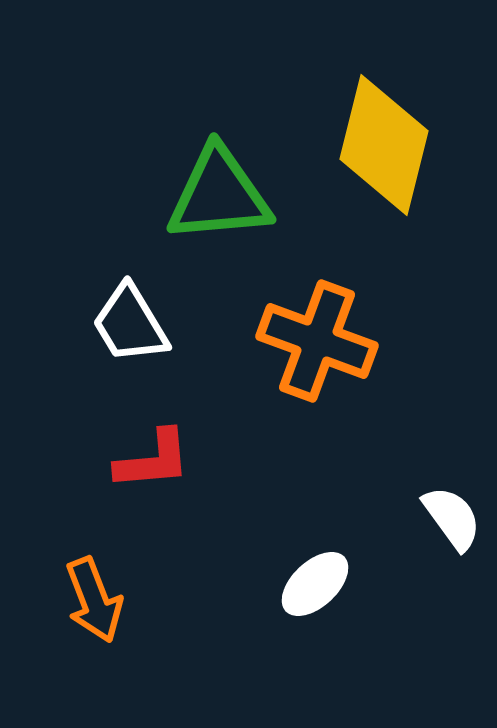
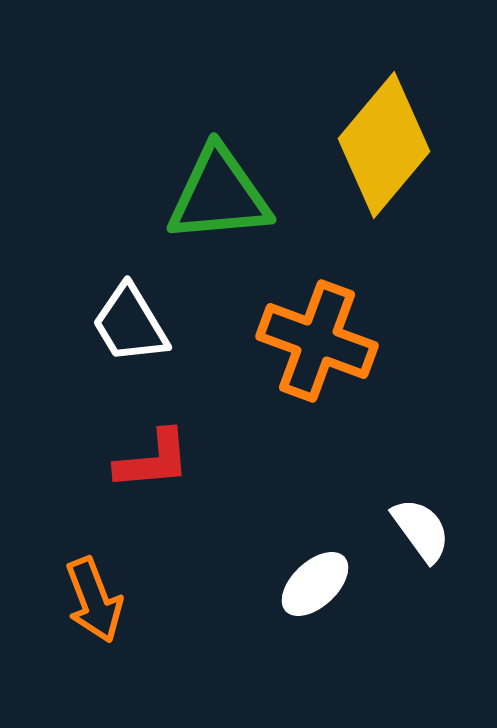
yellow diamond: rotated 26 degrees clockwise
white semicircle: moved 31 px left, 12 px down
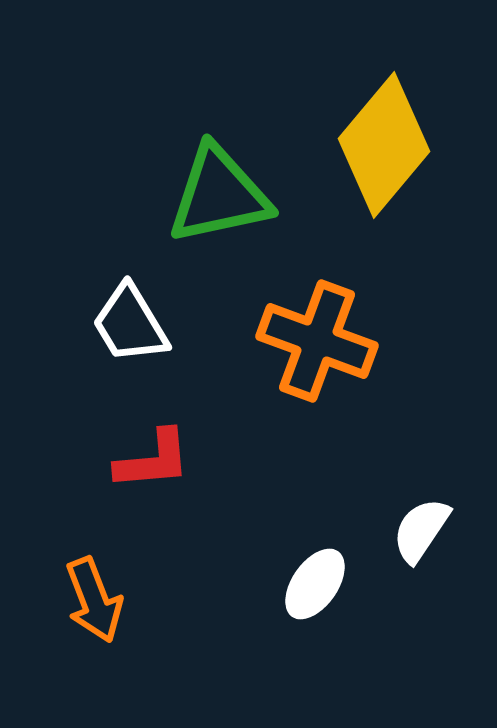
green triangle: rotated 7 degrees counterclockwise
white semicircle: rotated 110 degrees counterclockwise
white ellipse: rotated 12 degrees counterclockwise
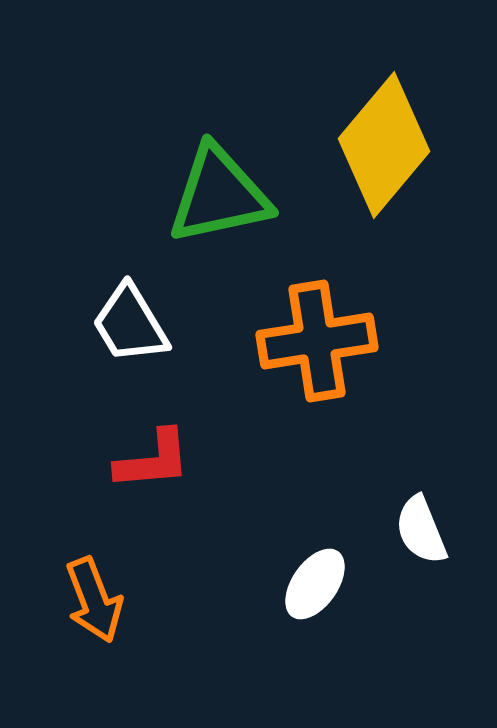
orange cross: rotated 29 degrees counterclockwise
white semicircle: rotated 56 degrees counterclockwise
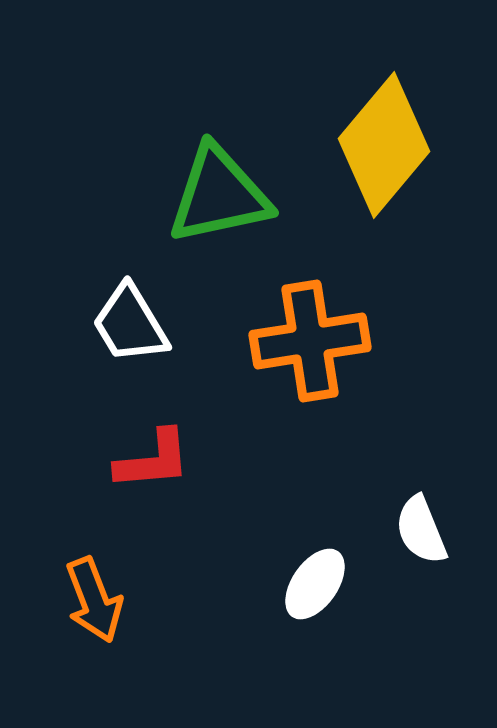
orange cross: moved 7 px left
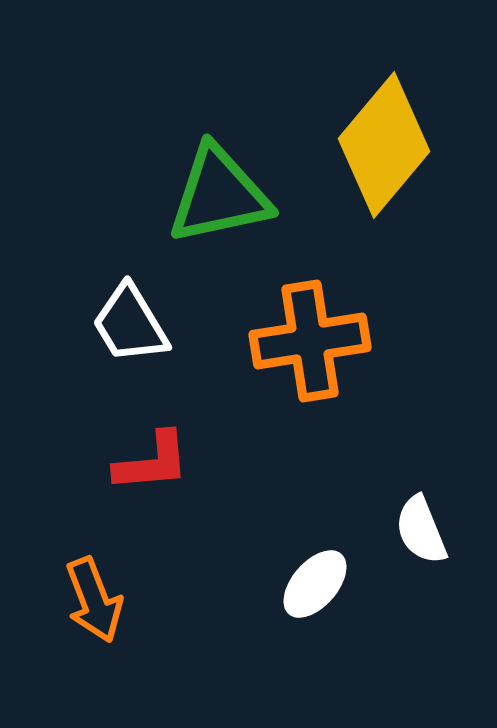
red L-shape: moved 1 px left, 2 px down
white ellipse: rotated 6 degrees clockwise
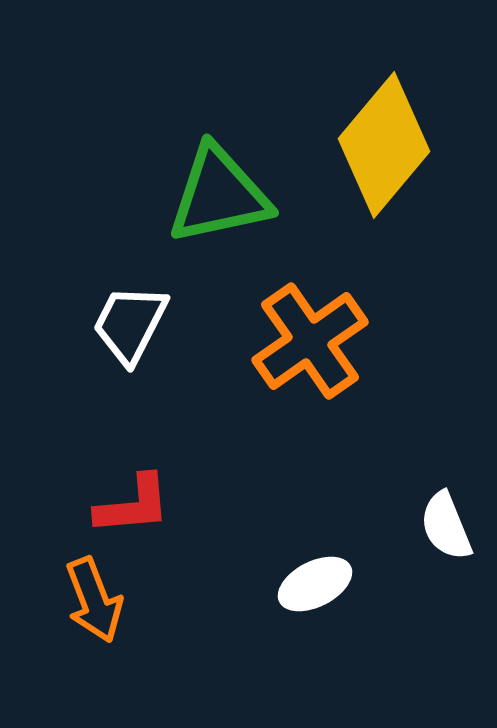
white trapezoid: rotated 58 degrees clockwise
orange cross: rotated 26 degrees counterclockwise
red L-shape: moved 19 px left, 43 px down
white semicircle: moved 25 px right, 4 px up
white ellipse: rotated 22 degrees clockwise
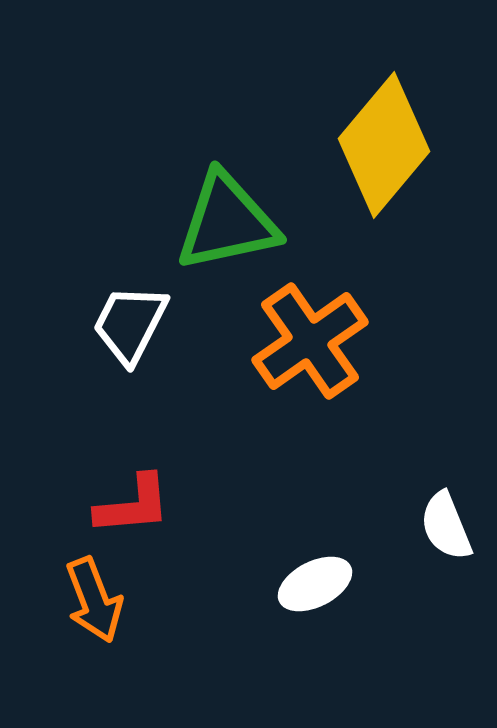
green triangle: moved 8 px right, 27 px down
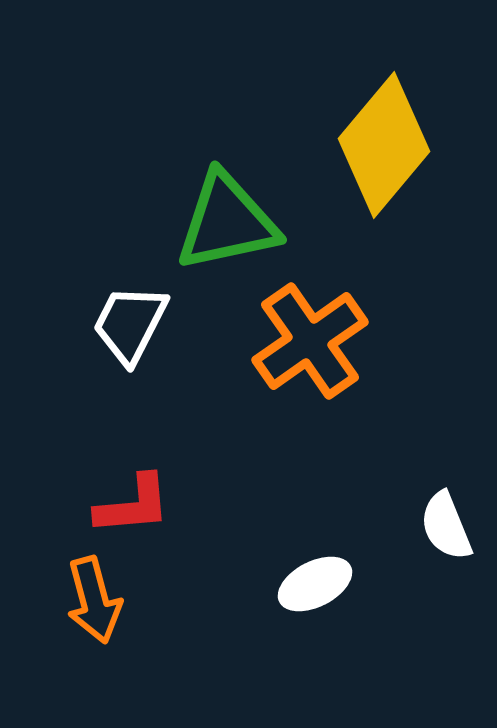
orange arrow: rotated 6 degrees clockwise
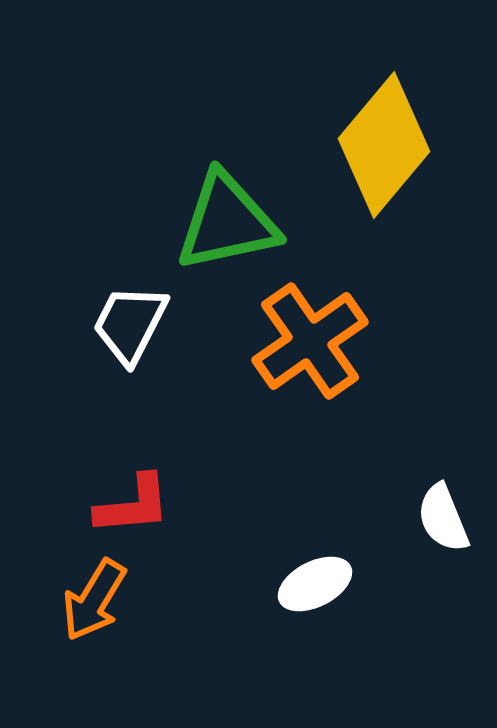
white semicircle: moved 3 px left, 8 px up
orange arrow: rotated 46 degrees clockwise
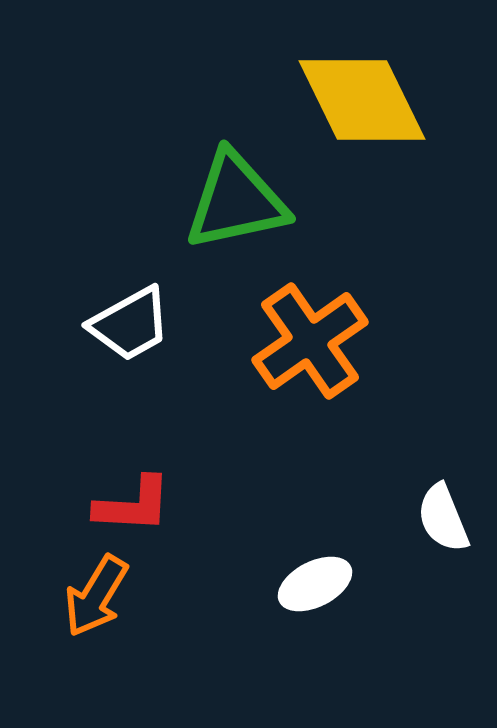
yellow diamond: moved 22 px left, 45 px up; rotated 66 degrees counterclockwise
green triangle: moved 9 px right, 21 px up
white trapezoid: rotated 146 degrees counterclockwise
red L-shape: rotated 8 degrees clockwise
orange arrow: moved 2 px right, 4 px up
